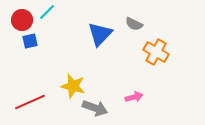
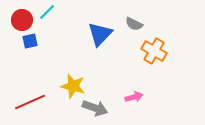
orange cross: moved 2 px left, 1 px up
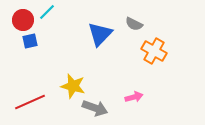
red circle: moved 1 px right
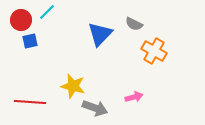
red circle: moved 2 px left
red line: rotated 28 degrees clockwise
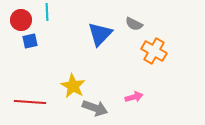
cyan line: rotated 48 degrees counterclockwise
yellow star: rotated 15 degrees clockwise
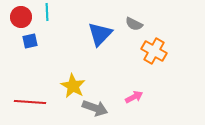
red circle: moved 3 px up
pink arrow: rotated 12 degrees counterclockwise
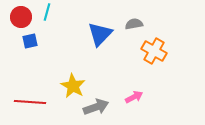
cyan line: rotated 18 degrees clockwise
gray semicircle: rotated 144 degrees clockwise
gray arrow: moved 1 px right, 1 px up; rotated 40 degrees counterclockwise
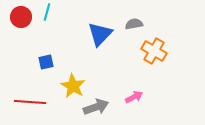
blue square: moved 16 px right, 21 px down
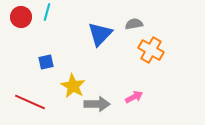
orange cross: moved 3 px left, 1 px up
red line: rotated 20 degrees clockwise
gray arrow: moved 1 px right, 3 px up; rotated 20 degrees clockwise
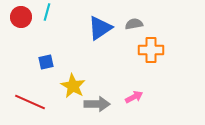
blue triangle: moved 6 px up; rotated 12 degrees clockwise
orange cross: rotated 30 degrees counterclockwise
